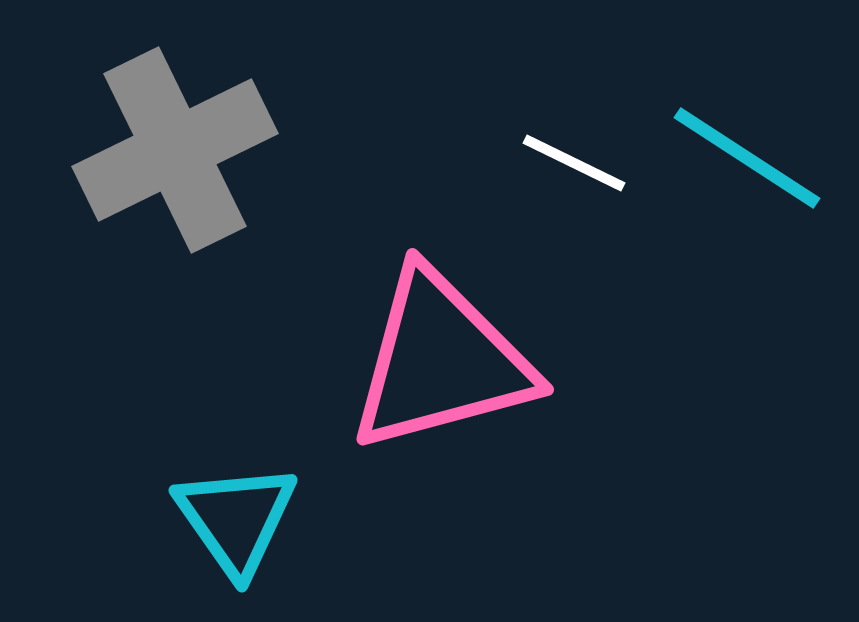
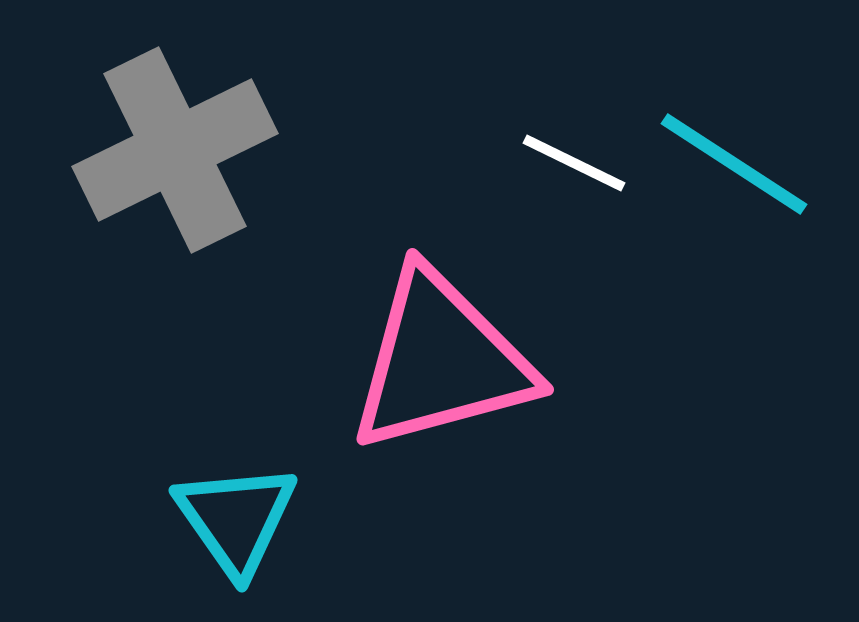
cyan line: moved 13 px left, 6 px down
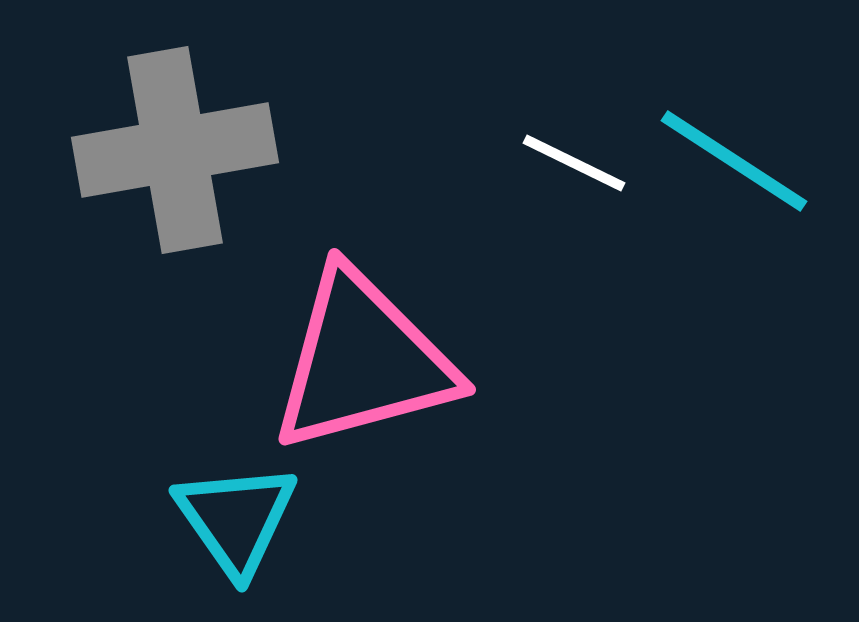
gray cross: rotated 16 degrees clockwise
cyan line: moved 3 px up
pink triangle: moved 78 px left
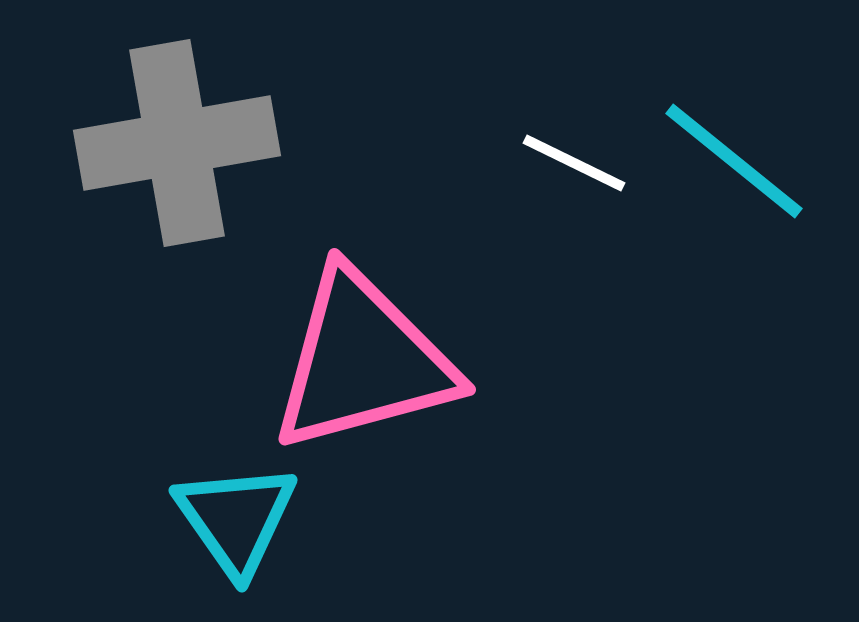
gray cross: moved 2 px right, 7 px up
cyan line: rotated 6 degrees clockwise
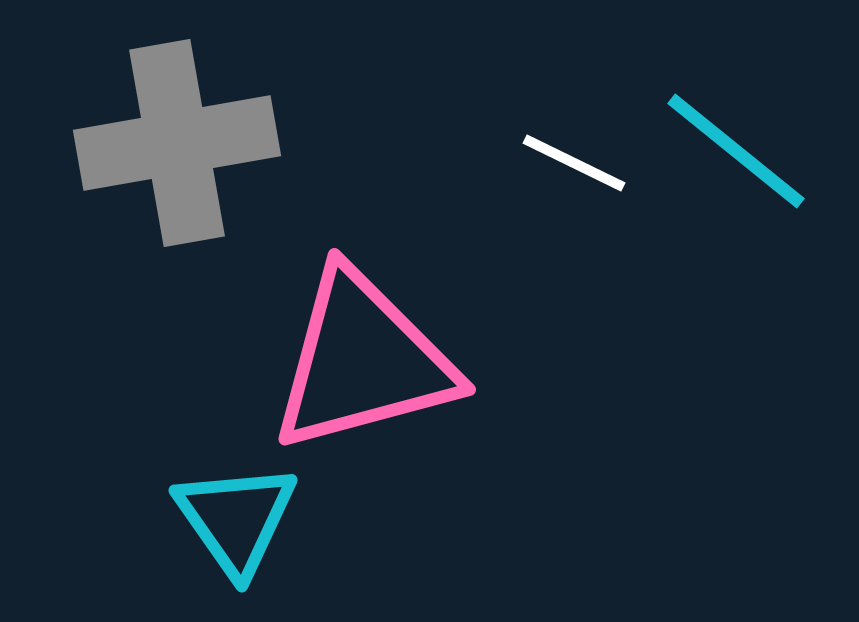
cyan line: moved 2 px right, 10 px up
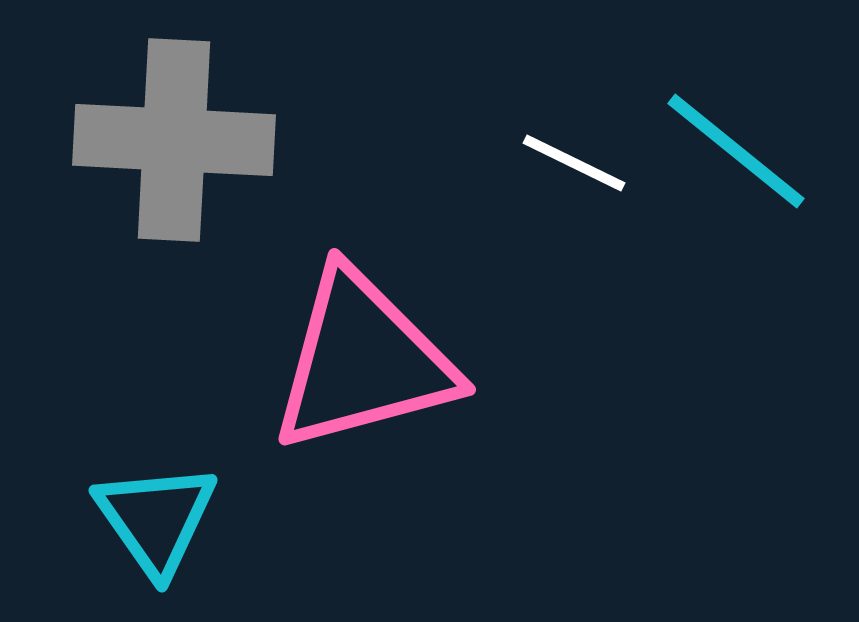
gray cross: moved 3 px left, 3 px up; rotated 13 degrees clockwise
cyan triangle: moved 80 px left
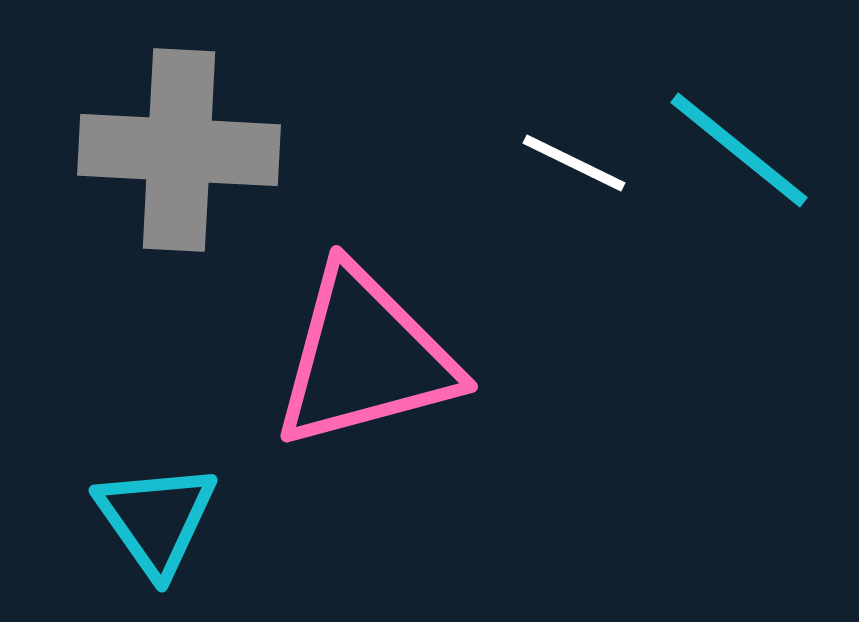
gray cross: moved 5 px right, 10 px down
cyan line: moved 3 px right, 1 px up
pink triangle: moved 2 px right, 3 px up
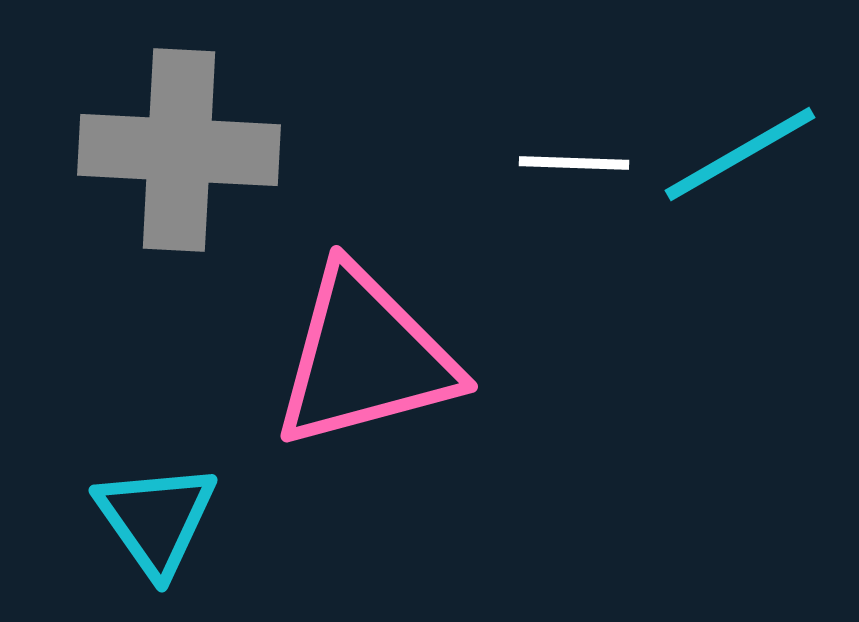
cyan line: moved 1 px right, 4 px down; rotated 69 degrees counterclockwise
white line: rotated 24 degrees counterclockwise
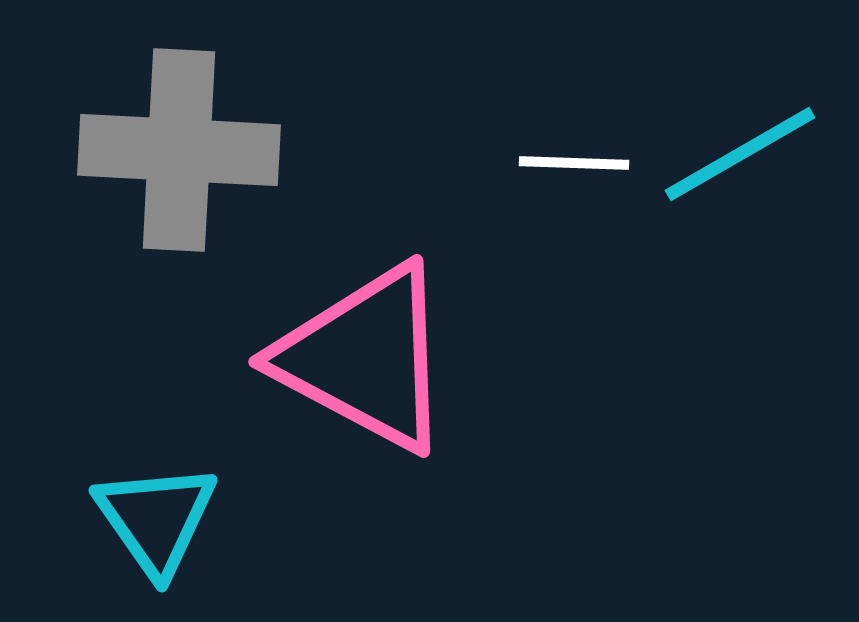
pink triangle: rotated 43 degrees clockwise
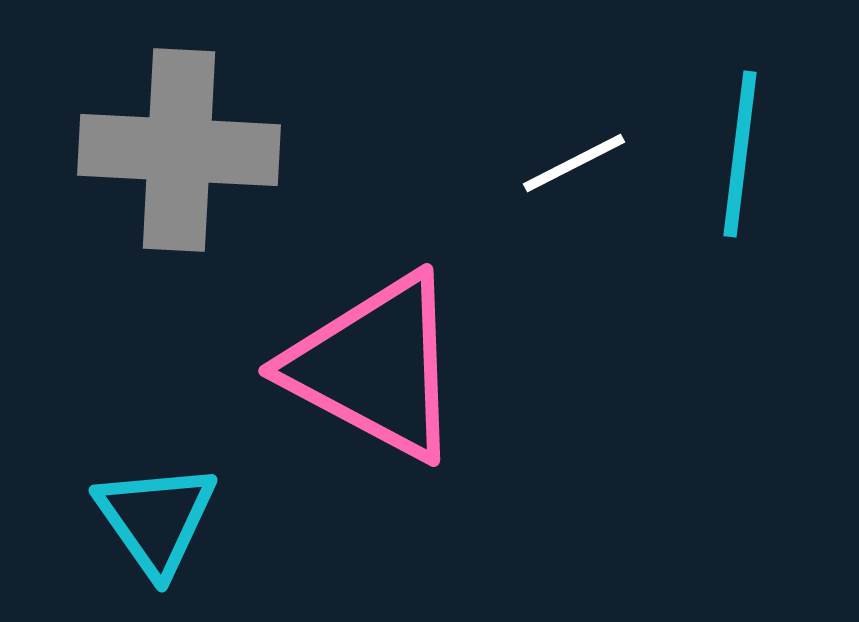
cyan line: rotated 53 degrees counterclockwise
white line: rotated 29 degrees counterclockwise
pink triangle: moved 10 px right, 9 px down
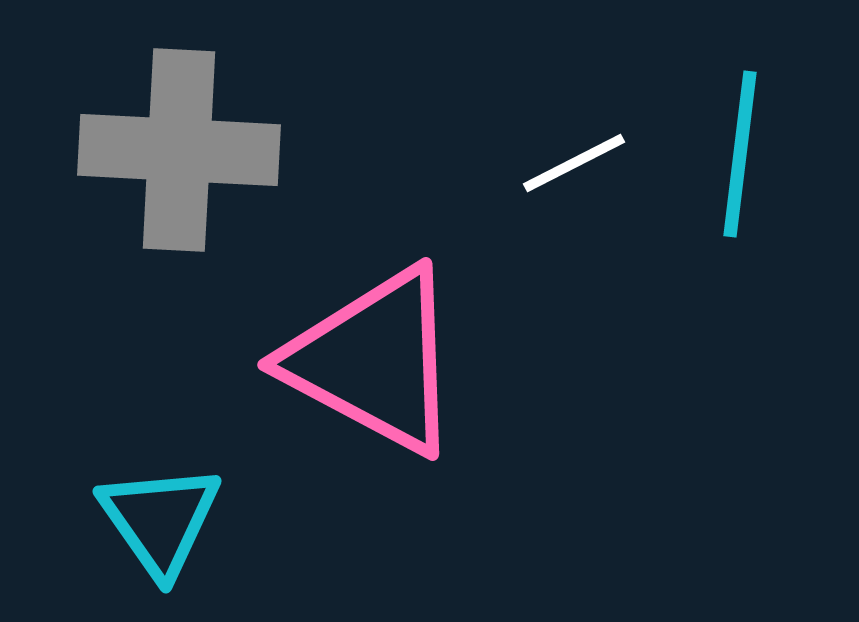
pink triangle: moved 1 px left, 6 px up
cyan triangle: moved 4 px right, 1 px down
